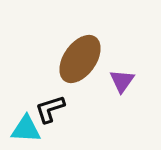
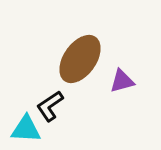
purple triangle: rotated 40 degrees clockwise
black L-shape: moved 3 px up; rotated 16 degrees counterclockwise
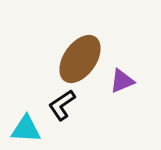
purple triangle: rotated 8 degrees counterclockwise
black L-shape: moved 12 px right, 1 px up
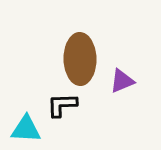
brown ellipse: rotated 36 degrees counterclockwise
black L-shape: rotated 32 degrees clockwise
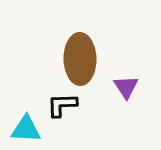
purple triangle: moved 4 px right, 6 px down; rotated 40 degrees counterclockwise
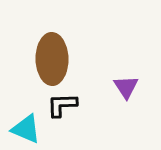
brown ellipse: moved 28 px left
cyan triangle: rotated 20 degrees clockwise
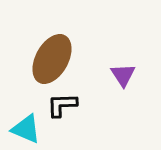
brown ellipse: rotated 30 degrees clockwise
purple triangle: moved 3 px left, 12 px up
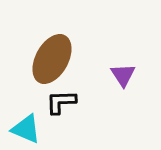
black L-shape: moved 1 px left, 3 px up
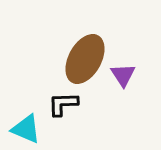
brown ellipse: moved 33 px right
black L-shape: moved 2 px right, 2 px down
